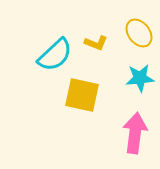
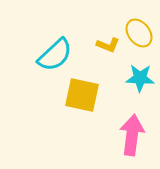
yellow L-shape: moved 12 px right, 2 px down
cyan star: rotated 8 degrees clockwise
pink arrow: moved 3 px left, 2 px down
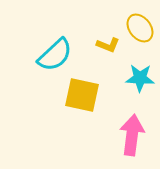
yellow ellipse: moved 1 px right, 5 px up
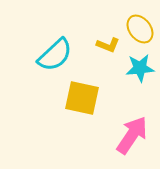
yellow ellipse: moved 1 px down
cyan star: moved 10 px up; rotated 8 degrees counterclockwise
yellow square: moved 3 px down
pink arrow: rotated 27 degrees clockwise
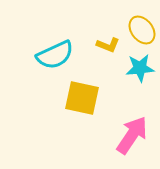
yellow ellipse: moved 2 px right, 1 px down
cyan semicircle: rotated 18 degrees clockwise
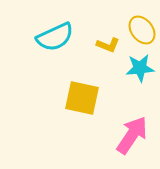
cyan semicircle: moved 18 px up
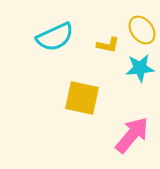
yellow L-shape: rotated 10 degrees counterclockwise
pink arrow: rotated 6 degrees clockwise
